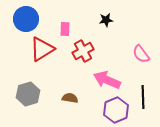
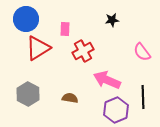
black star: moved 6 px right
red triangle: moved 4 px left, 1 px up
pink semicircle: moved 1 px right, 2 px up
gray hexagon: rotated 15 degrees counterclockwise
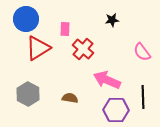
red cross: moved 2 px up; rotated 20 degrees counterclockwise
purple hexagon: rotated 25 degrees clockwise
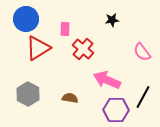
black line: rotated 30 degrees clockwise
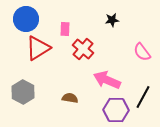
gray hexagon: moved 5 px left, 2 px up
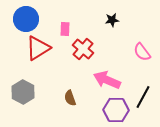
brown semicircle: rotated 119 degrees counterclockwise
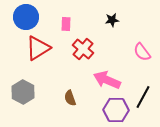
blue circle: moved 2 px up
pink rectangle: moved 1 px right, 5 px up
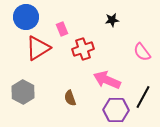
pink rectangle: moved 4 px left, 5 px down; rotated 24 degrees counterclockwise
red cross: rotated 30 degrees clockwise
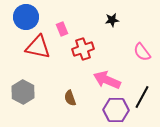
red triangle: moved 1 px up; rotated 44 degrees clockwise
black line: moved 1 px left
